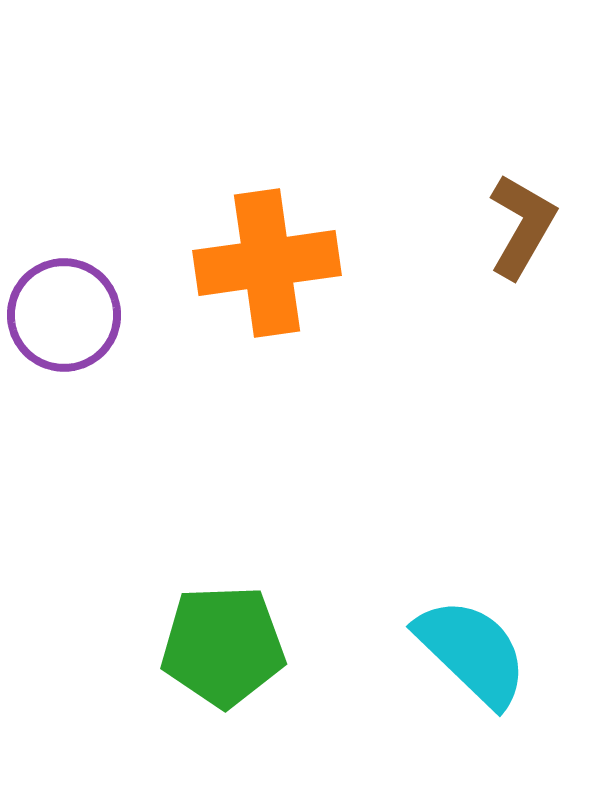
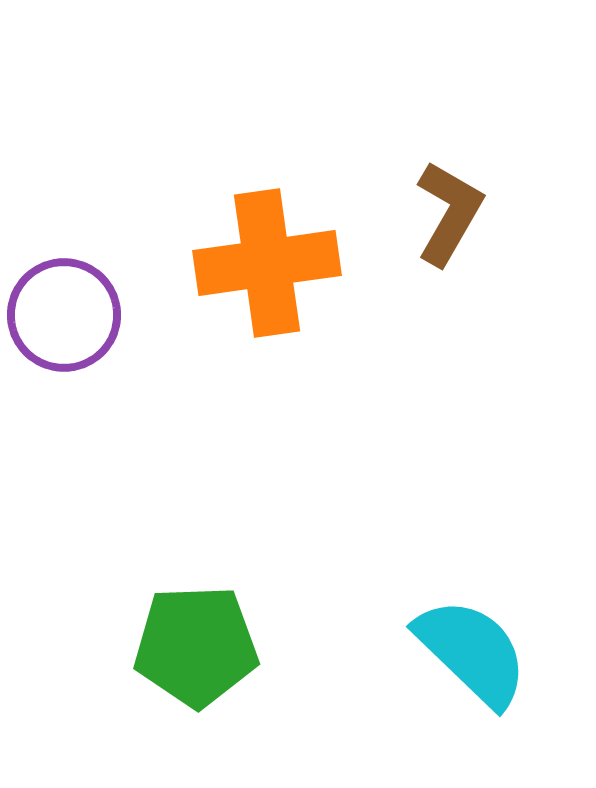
brown L-shape: moved 73 px left, 13 px up
green pentagon: moved 27 px left
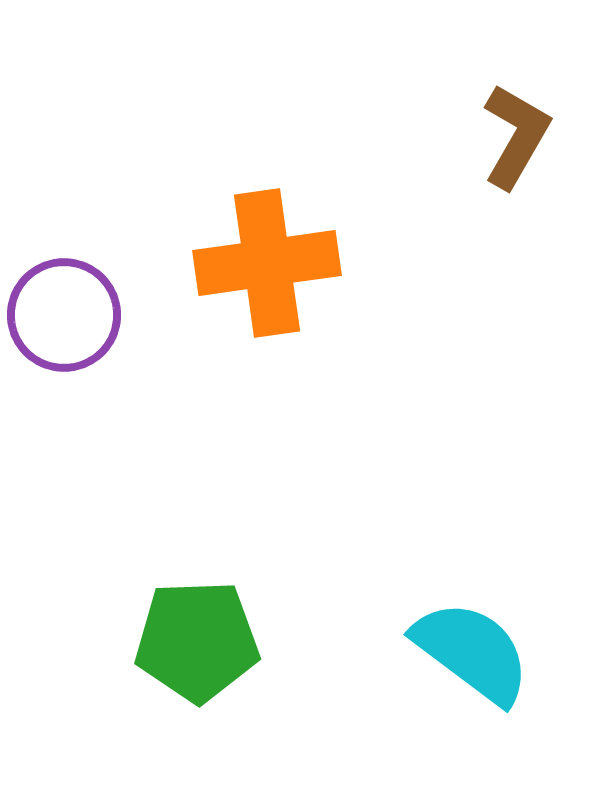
brown L-shape: moved 67 px right, 77 px up
green pentagon: moved 1 px right, 5 px up
cyan semicircle: rotated 7 degrees counterclockwise
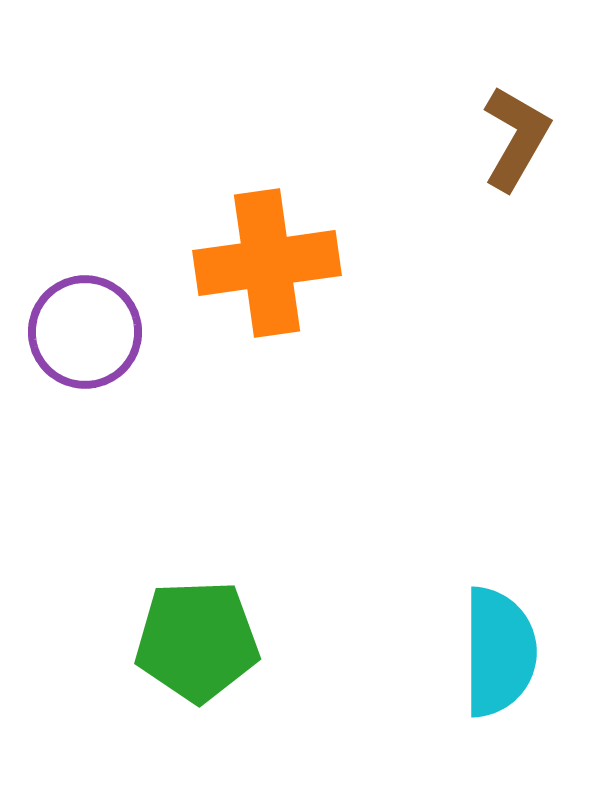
brown L-shape: moved 2 px down
purple circle: moved 21 px right, 17 px down
cyan semicircle: moved 27 px right; rotated 53 degrees clockwise
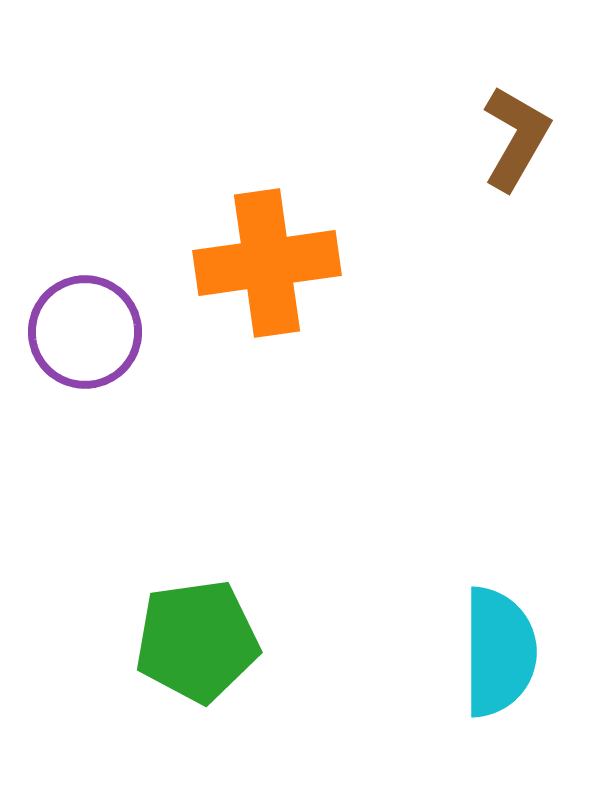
green pentagon: rotated 6 degrees counterclockwise
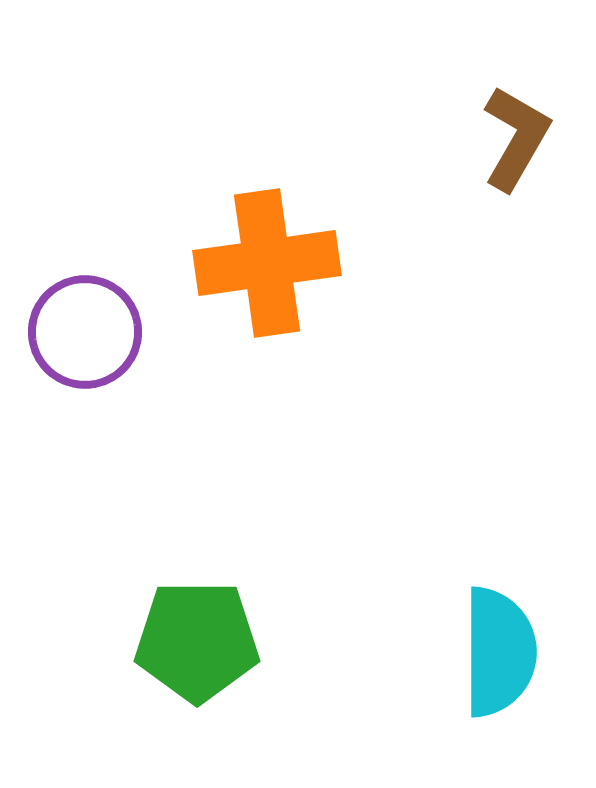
green pentagon: rotated 8 degrees clockwise
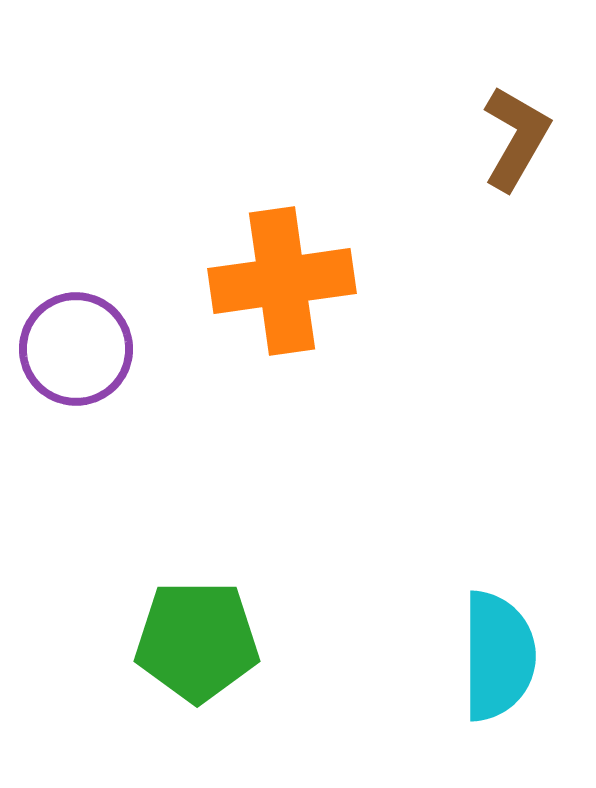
orange cross: moved 15 px right, 18 px down
purple circle: moved 9 px left, 17 px down
cyan semicircle: moved 1 px left, 4 px down
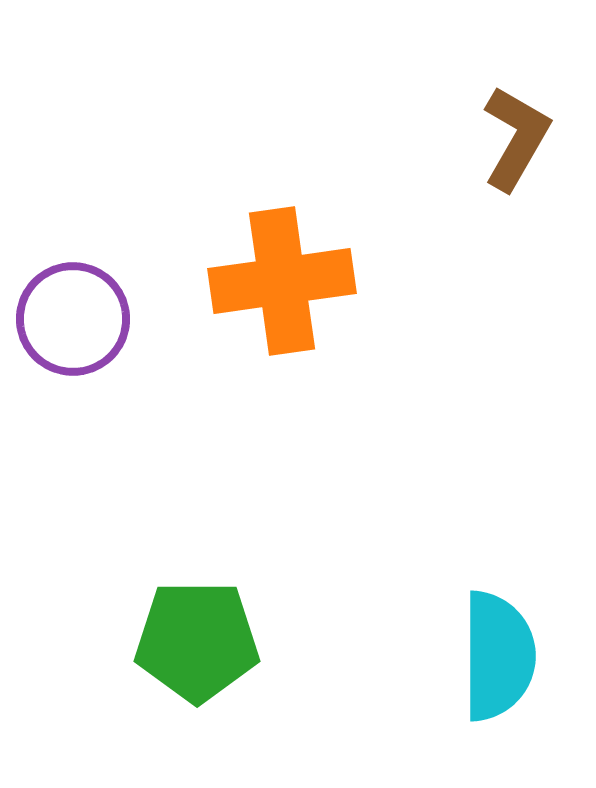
purple circle: moved 3 px left, 30 px up
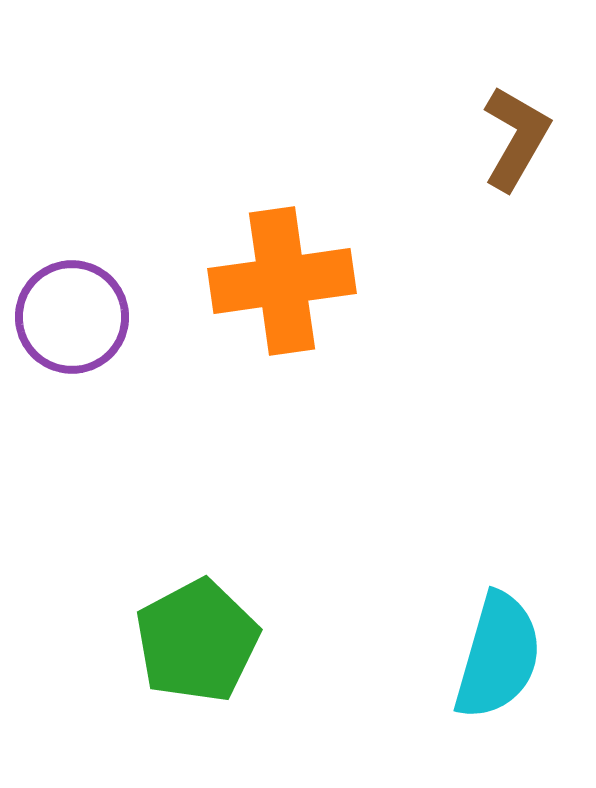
purple circle: moved 1 px left, 2 px up
green pentagon: rotated 28 degrees counterclockwise
cyan semicircle: rotated 16 degrees clockwise
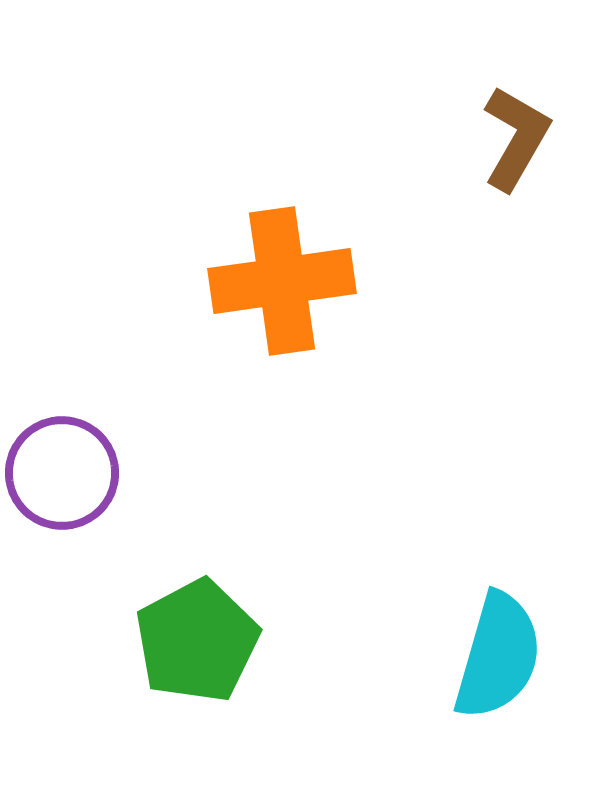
purple circle: moved 10 px left, 156 px down
